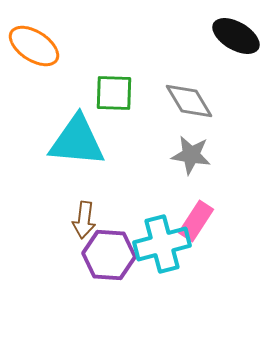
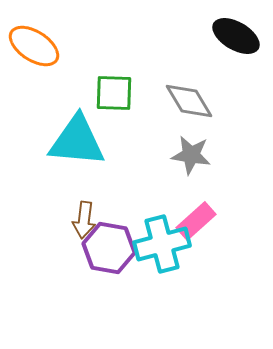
pink rectangle: rotated 15 degrees clockwise
purple hexagon: moved 7 px up; rotated 6 degrees clockwise
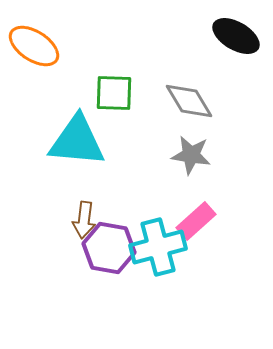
cyan cross: moved 4 px left, 3 px down
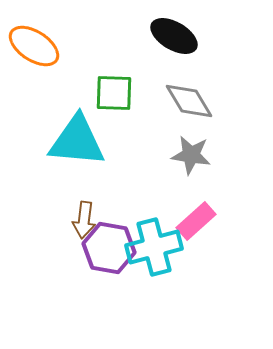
black ellipse: moved 62 px left
cyan cross: moved 4 px left
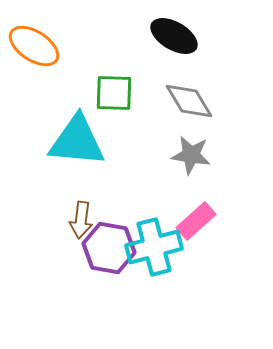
brown arrow: moved 3 px left
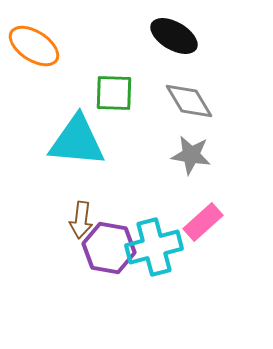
pink rectangle: moved 7 px right, 1 px down
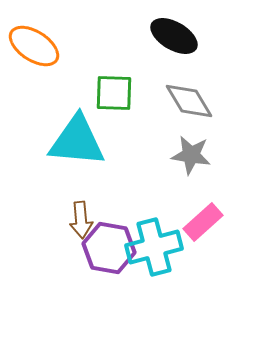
brown arrow: rotated 12 degrees counterclockwise
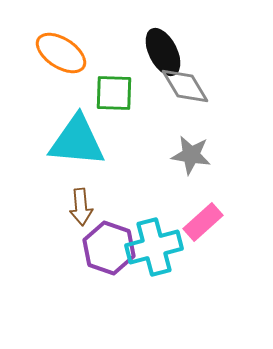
black ellipse: moved 11 px left, 16 px down; rotated 33 degrees clockwise
orange ellipse: moved 27 px right, 7 px down
gray diamond: moved 4 px left, 15 px up
brown arrow: moved 13 px up
purple hexagon: rotated 9 degrees clockwise
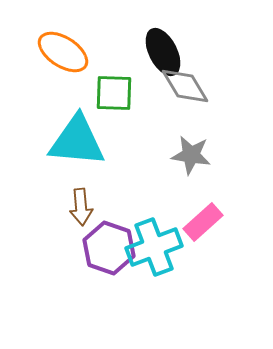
orange ellipse: moved 2 px right, 1 px up
cyan cross: rotated 6 degrees counterclockwise
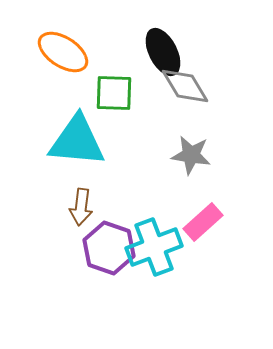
brown arrow: rotated 12 degrees clockwise
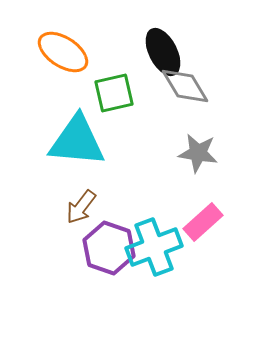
green square: rotated 15 degrees counterclockwise
gray star: moved 7 px right, 2 px up
brown arrow: rotated 30 degrees clockwise
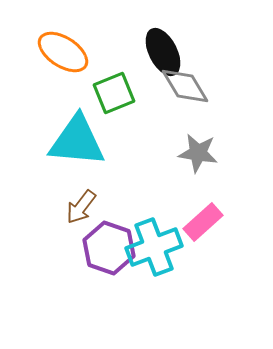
green square: rotated 9 degrees counterclockwise
